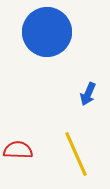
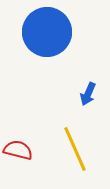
red semicircle: rotated 12 degrees clockwise
yellow line: moved 1 px left, 5 px up
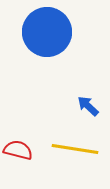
blue arrow: moved 12 px down; rotated 110 degrees clockwise
yellow line: rotated 57 degrees counterclockwise
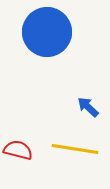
blue arrow: moved 1 px down
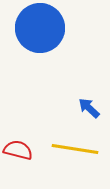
blue circle: moved 7 px left, 4 px up
blue arrow: moved 1 px right, 1 px down
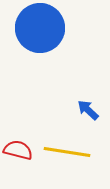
blue arrow: moved 1 px left, 2 px down
yellow line: moved 8 px left, 3 px down
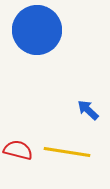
blue circle: moved 3 px left, 2 px down
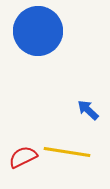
blue circle: moved 1 px right, 1 px down
red semicircle: moved 5 px right, 7 px down; rotated 40 degrees counterclockwise
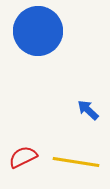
yellow line: moved 9 px right, 10 px down
